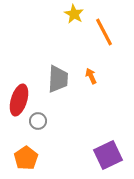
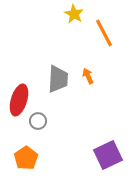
orange line: moved 1 px down
orange arrow: moved 3 px left
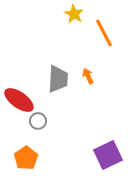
red ellipse: rotated 72 degrees counterclockwise
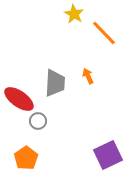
orange line: rotated 16 degrees counterclockwise
gray trapezoid: moved 3 px left, 4 px down
red ellipse: moved 1 px up
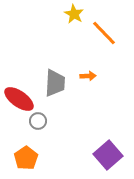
orange arrow: rotated 112 degrees clockwise
purple square: rotated 16 degrees counterclockwise
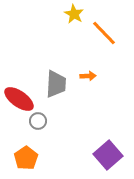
gray trapezoid: moved 1 px right, 1 px down
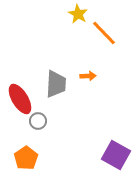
yellow star: moved 4 px right
red ellipse: moved 1 px right; rotated 24 degrees clockwise
purple square: moved 8 px right; rotated 20 degrees counterclockwise
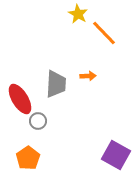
orange pentagon: moved 2 px right
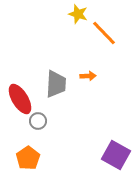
yellow star: rotated 12 degrees counterclockwise
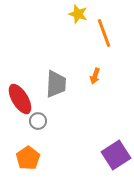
orange line: rotated 24 degrees clockwise
orange arrow: moved 7 px right; rotated 112 degrees clockwise
purple square: rotated 28 degrees clockwise
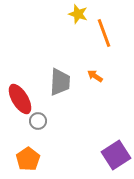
orange arrow: rotated 105 degrees clockwise
gray trapezoid: moved 4 px right, 2 px up
orange pentagon: moved 1 px down
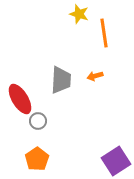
yellow star: moved 1 px right
orange line: rotated 12 degrees clockwise
orange arrow: rotated 49 degrees counterclockwise
gray trapezoid: moved 1 px right, 2 px up
purple square: moved 6 px down
orange pentagon: moved 9 px right
